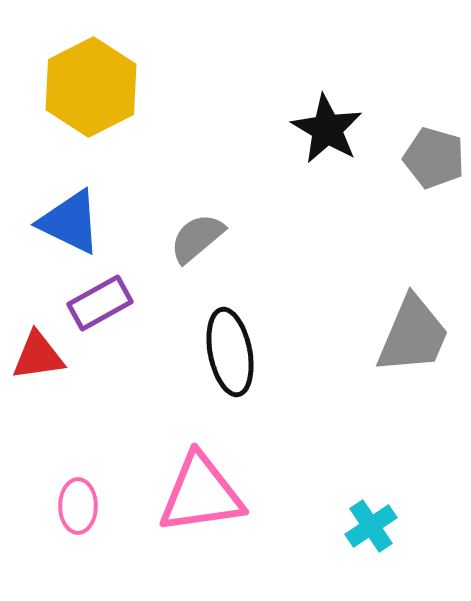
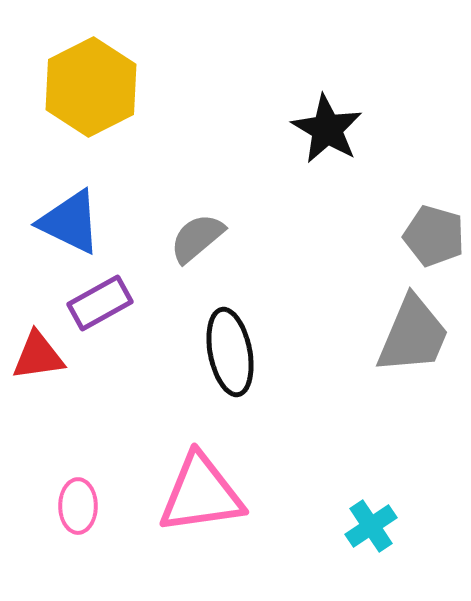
gray pentagon: moved 78 px down
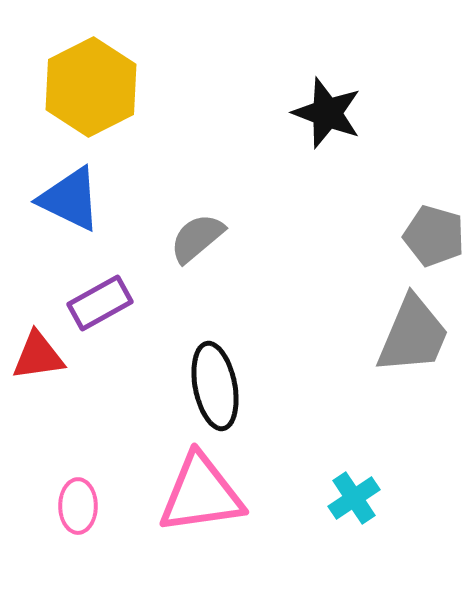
black star: moved 16 px up; rotated 10 degrees counterclockwise
blue triangle: moved 23 px up
black ellipse: moved 15 px left, 34 px down
cyan cross: moved 17 px left, 28 px up
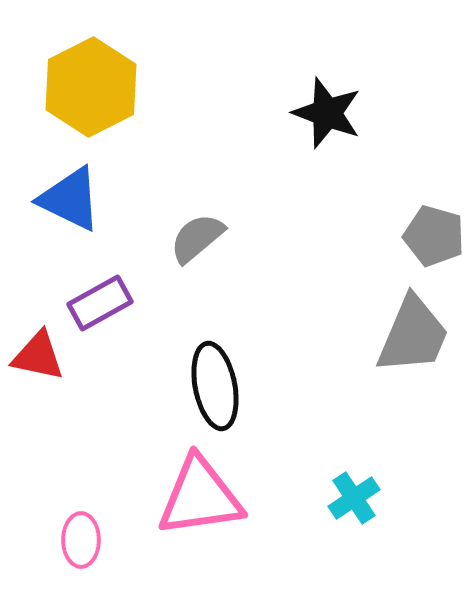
red triangle: rotated 20 degrees clockwise
pink triangle: moved 1 px left, 3 px down
pink ellipse: moved 3 px right, 34 px down
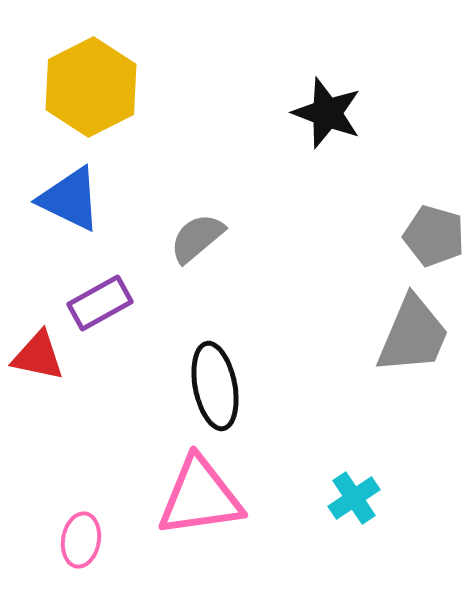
pink ellipse: rotated 10 degrees clockwise
